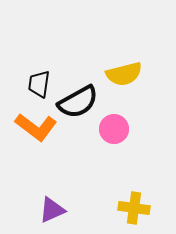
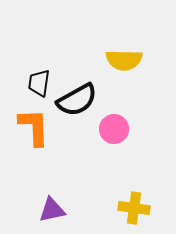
yellow semicircle: moved 14 px up; rotated 15 degrees clockwise
black trapezoid: moved 1 px up
black semicircle: moved 1 px left, 2 px up
orange L-shape: moved 2 px left; rotated 129 degrees counterclockwise
purple triangle: rotated 12 degrees clockwise
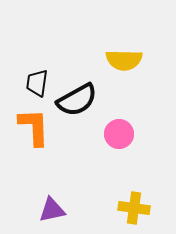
black trapezoid: moved 2 px left
pink circle: moved 5 px right, 5 px down
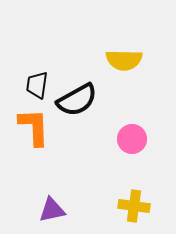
black trapezoid: moved 2 px down
pink circle: moved 13 px right, 5 px down
yellow cross: moved 2 px up
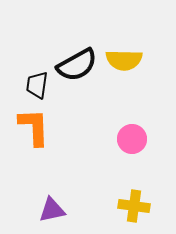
black semicircle: moved 35 px up
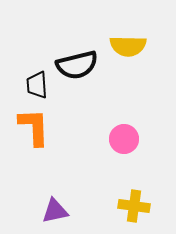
yellow semicircle: moved 4 px right, 14 px up
black semicircle: rotated 15 degrees clockwise
black trapezoid: rotated 12 degrees counterclockwise
pink circle: moved 8 px left
purple triangle: moved 3 px right, 1 px down
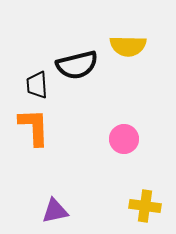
yellow cross: moved 11 px right
